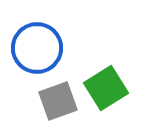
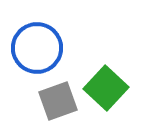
green square: rotated 15 degrees counterclockwise
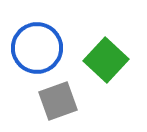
green square: moved 28 px up
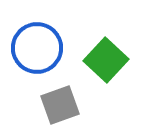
gray square: moved 2 px right, 4 px down
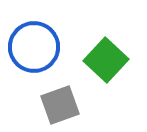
blue circle: moved 3 px left, 1 px up
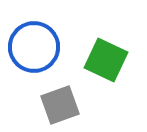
green square: rotated 18 degrees counterclockwise
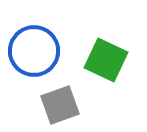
blue circle: moved 4 px down
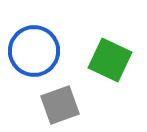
green square: moved 4 px right
